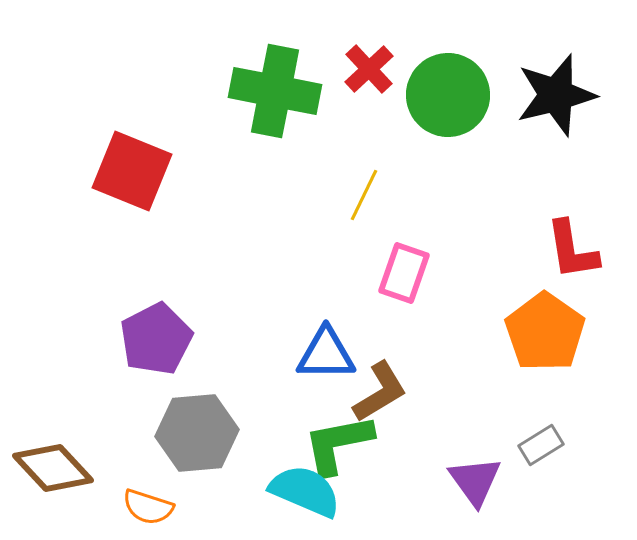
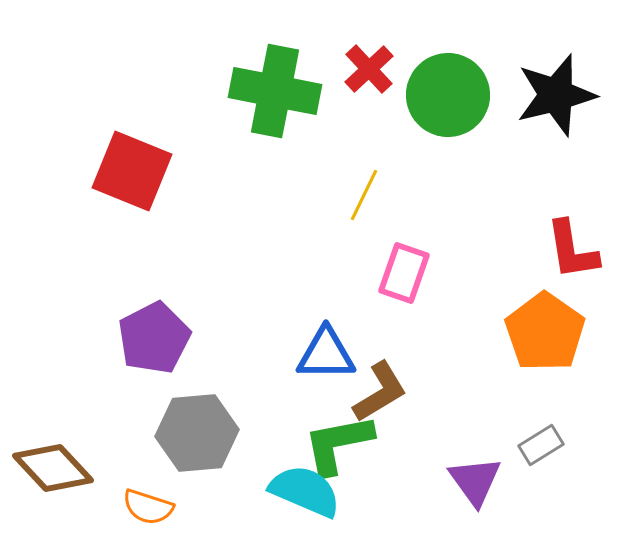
purple pentagon: moved 2 px left, 1 px up
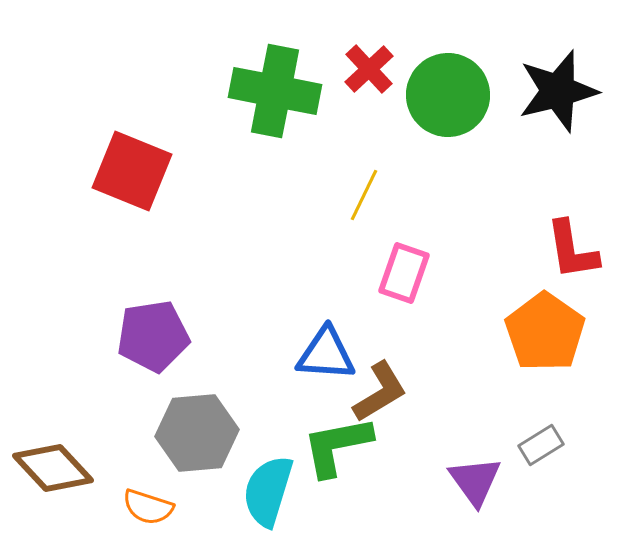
black star: moved 2 px right, 4 px up
purple pentagon: moved 1 px left, 2 px up; rotated 18 degrees clockwise
blue triangle: rotated 4 degrees clockwise
green L-shape: moved 1 px left, 2 px down
cyan semicircle: moved 37 px left; rotated 96 degrees counterclockwise
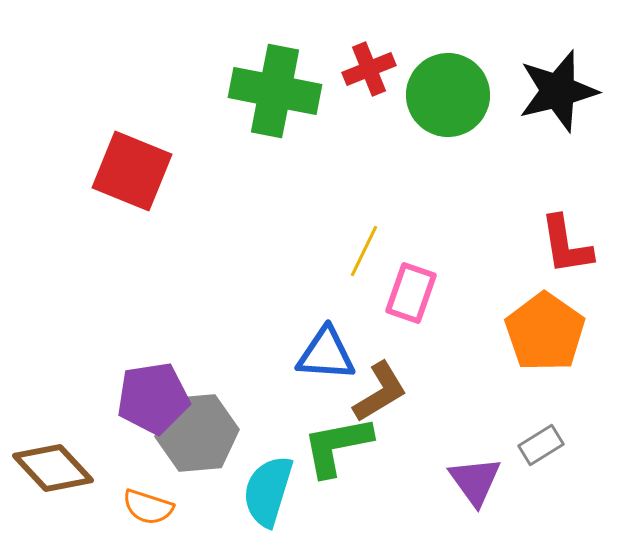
red cross: rotated 21 degrees clockwise
yellow line: moved 56 px down
red L-shape: moved 6 px left, 5 px up
pink rectangle: moved 7 px right, 20 px down
purple pentagon: moved 62 px down
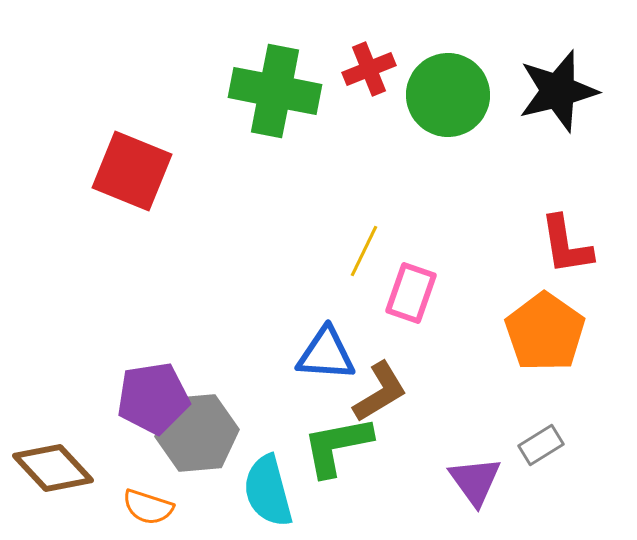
cyan semicircle: rotated 32 degrees counterclockwise
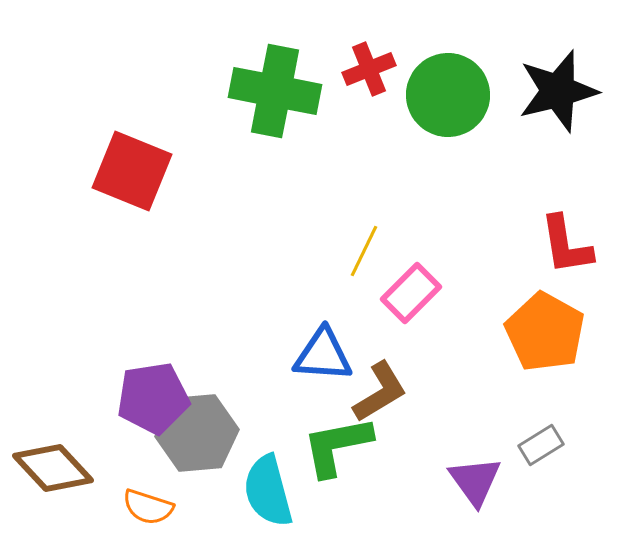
pink rectangle: rotated 26 degrees clockwise
orange pentagon: rotated 6 degrees counterclockwise
blue triangle: moved 3 px left, 1 px down
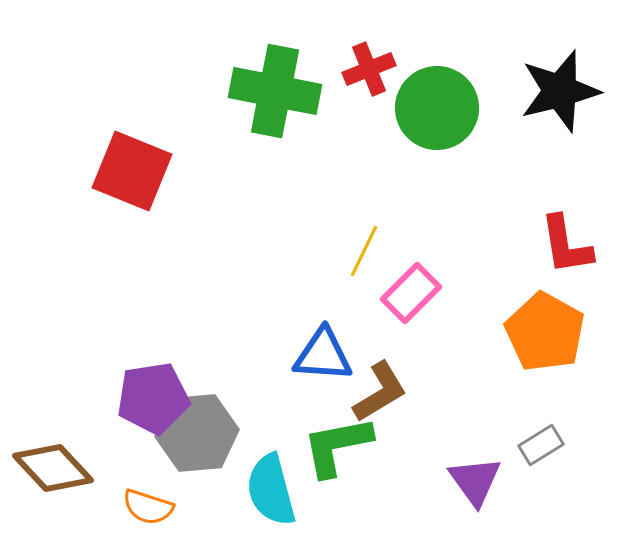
black star: moved 2 px right
green circle: moved 11 px left, 13 px down
cyan semicircle: moved 3 px right, 1 px up
